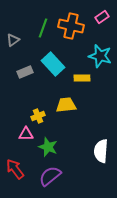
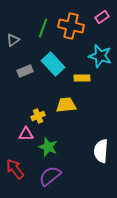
gray rectangle: moved 1 px up
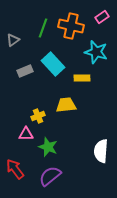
cyan star: moved 4 px left, 4 px up
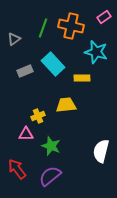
pink rectangle: moved 2 px right
gray triangle: moved 1 px right, 1 px up
green star: moved 3 px right, 1 px up
white semicircle: rotated 10 degrees clockwise
red arrow: moved 2 px right
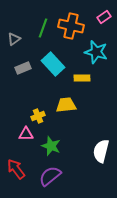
gray rectangle: moved 2 px left, 3 px up
red arrow: moved 1 px left
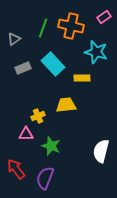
purple semicircle: moved 5 px left, 2 px down; rotated 30 degrees counterclockwise
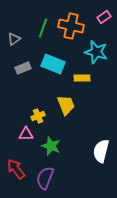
cyan rectangle: rotated 25 degrees counterclockwise
yellow trapezoid: rotated 75 degrees clockwise
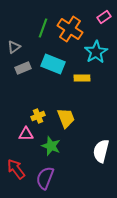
orange cross: moved 1 px left, 3 px down; rotated 20 degrees clockwise
gray triangle: moved 8 px down
cyan star: rotated 25 degrees clockwise
yellow trapezoid: moved 13 px down
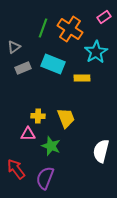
yellow cross: rotated 24 degrees clockwise
pink triangle: moved 2 px right
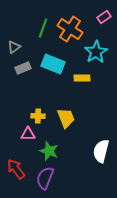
green star: moved 2 px left, 5 px down
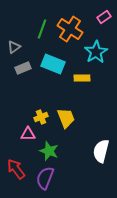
green line: moved 1 px left, 1 px down
yellow cross: moved 3 px right, 1 px down; rotated 24 degrees counterclockwise
